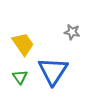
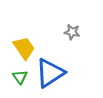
yellow trapezoid: moved 1 px right, 4 px down
blue triangle: moved 3 px left, 2 px down; rotated 24 degrees clockwise
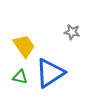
yellow trapezoid: moved 2 px up
green triangle: rotated 42 degrees counterclockwise
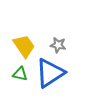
gray star: moved 14 px left, 13 px down
green triangle: moved 3 px up
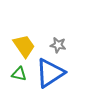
green triangle: moved 1 px left
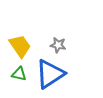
yellow trapezoid: moved 4 px left
blue triangle: moved 1 px down
